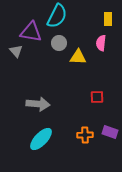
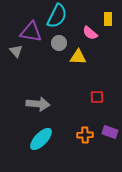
pink semicircle: moved 11 px left, 10 px up; rotated 56 degrees counterclockwise
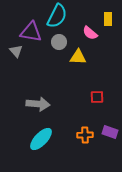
gray circle: moved 1 px up
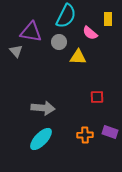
cyan semicircle: moved 9 px right
gray arrow: moved 5 px right, 4 px down
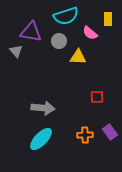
cyan semicircle: rotated 45 degrees clockwise
gray circle: moved 1 px up
purple rectangle: rotated 35 degrees clockwise
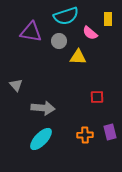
gray triangle: moved 34 px down
purple rectangle: rotated 21 degrees clockwise
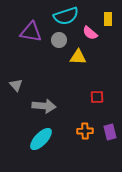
gray circle: moved 1 px up
gray arrow: moved 1 px right, 2 px up
orange cross: moved 4 px up
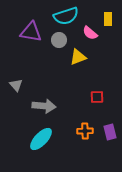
yellow triangle: rotated 24 degrees counterclockwise
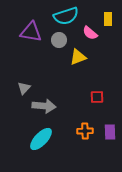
gray triangle: moved 8 px right, 3 px down; rotated 24 degrees clockwise
purple rectangle: rotated 14 degrees clockwise
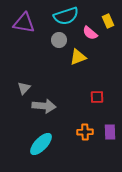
yellow rectangle: moved 2 px down; rotated 24 degrees counterclockwise
purple triangle: moved 7 px left, 9 px up
orange cross: moved 1 px down
cyan ellipse: moved 5 px down
